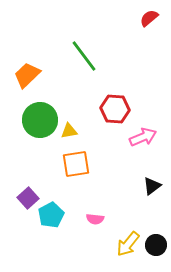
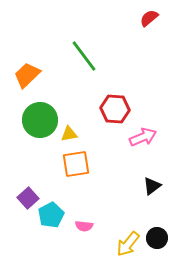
yellow triangle: moved 3 px down
pink semicircle: moved 11 px left, 7 px down
black circle: moved 1 px right, 7 px up
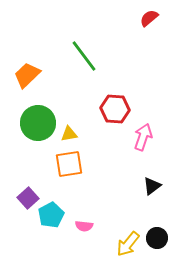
green circle: moved 2 px left, 3 px down
pink arrow: rotated 48 degrees counterclockwise
orange square: moved 7 px left
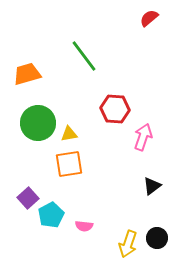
orange trapezoid: moved 1 px up; rotated 28 degrees clockwise
yellow arrow: rotated 20 degrees counterclockwise
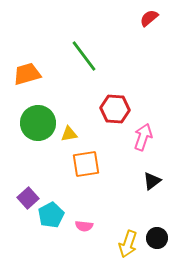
orange square: moved 17 px right
black triangle: moved 5 px up
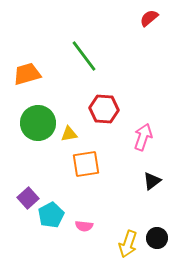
red hexagon: moved 11 px left
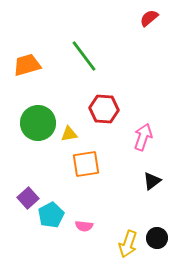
orange trapezoid: moved 9 px up
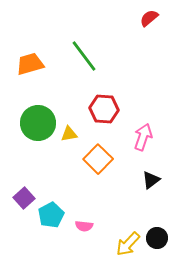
orange trapezoid: moved 3 px right, 1 px up
orange square: moved 12 px right, 5 px up; rotated 36 degrees counterclockwise
black triangle: moved 1 px left, 1 px up
purple square: moved 4 px left
yellow arrow: rotated 24 degrees clockwise
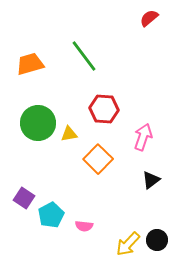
purple square: rotated 15 degrees counterclockwise
black circle: moved 2 px down
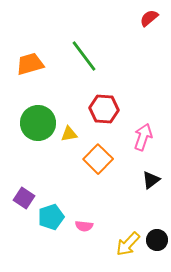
cyan pentagon: moved 2 px down; rotated 10 degrees clockwise
